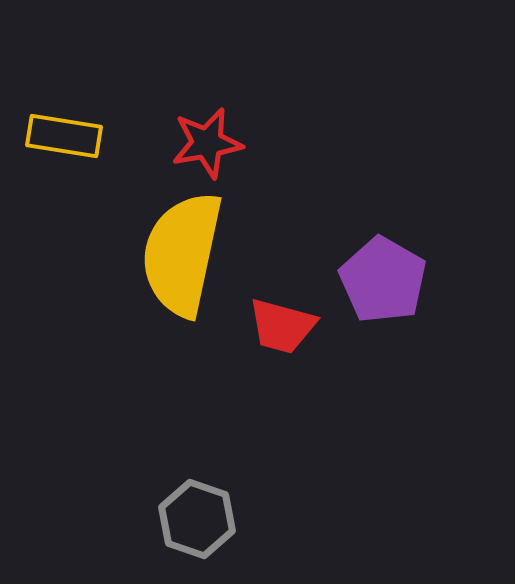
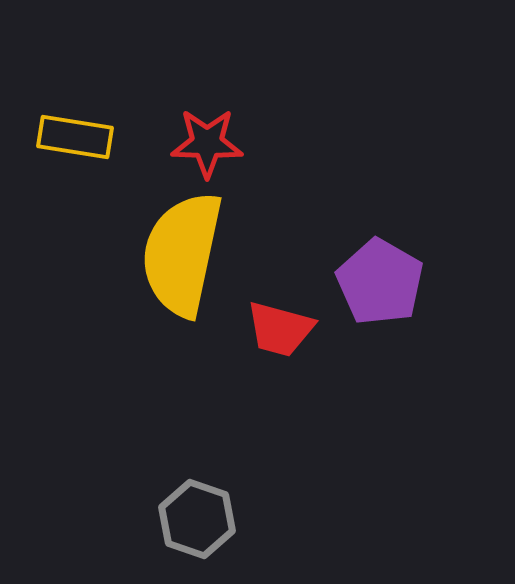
yellow rectangle: moved 11 px right, 1 px down
red star: rotated 12 degrees clockwise
purple pentagon: moved 3 px left, 2 px down
red trapezoid: moved 2 px left, 3 px down
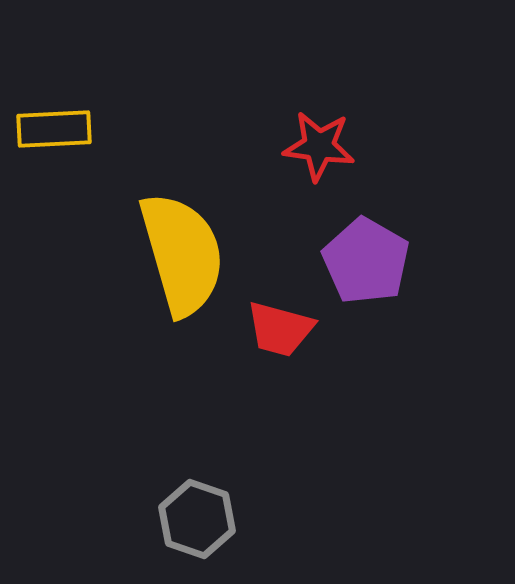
yellow rectangle: moved 21 px left, 8 px up; rotated 12 degrees counterclockwise
red star: moved 112 px right, 3 px down; rotated 6 degrees clockwise
yellow semicircle: rotated 152 degrees clockwise
purple pentagon: moved 14 px left, 21 px up
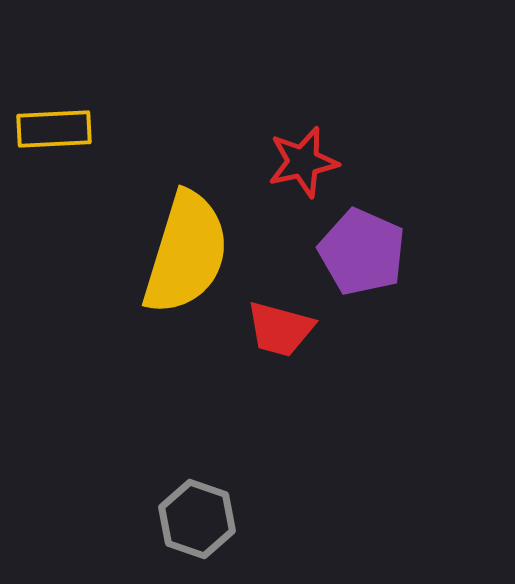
red star: moved 16 px left, 16 px down; rotated 20 degrees counterclockwise
yellow semicircle: moved 4 px right, 1 px up; rotated 33 degrees clockwise
purple pentagon: moved 4 px left, 9 px up; rotated 6 degrees counterclockwise
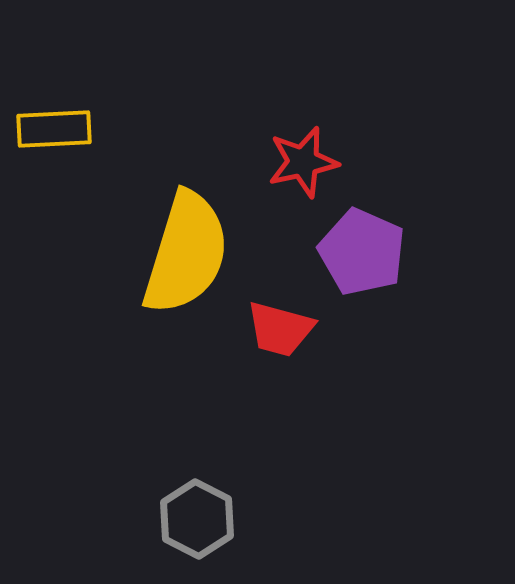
gray hexagon: rotated 8 degrees clockwise
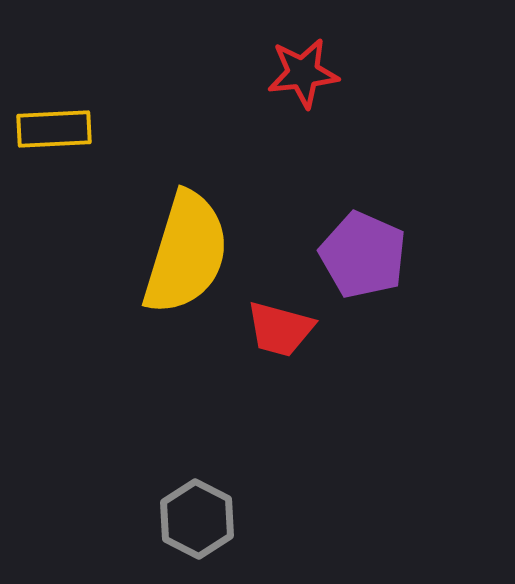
red star: moved 89 px up; rotated 6 degrees clockwise
purple pentagon: moved 1 px right, 3 px down
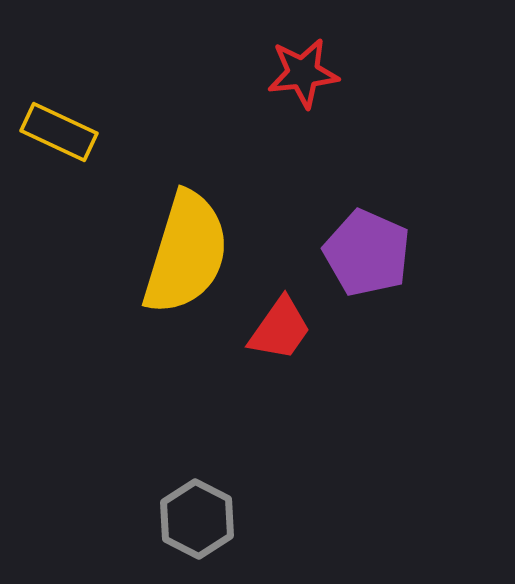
yellow rectangle: moved 5 px right, 3 px down; rotated 28 degrees clockwise
purple pentagon: moved 4 px right, 2 px up
red trapezoid: rotated 70 degrees counterclockwise
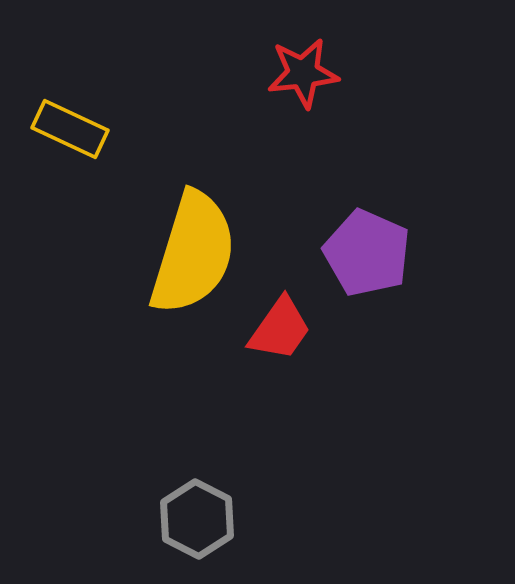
yellow rectangle: moved 11 px right, 3 px up
yellow semicircle: moved 7 px right
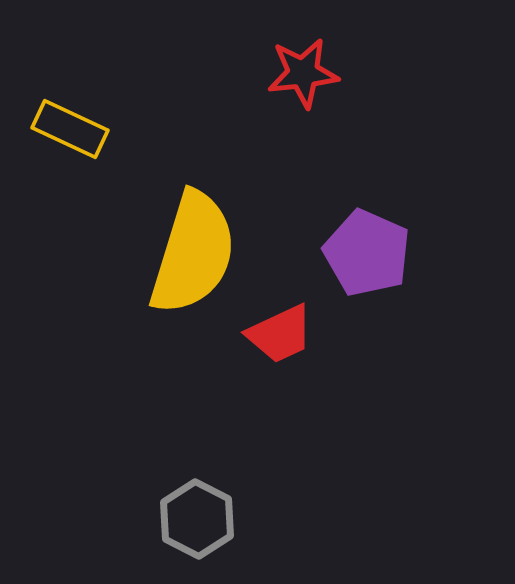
red trapezoid: moved 5 px down; rotated 30 degrees clockwise
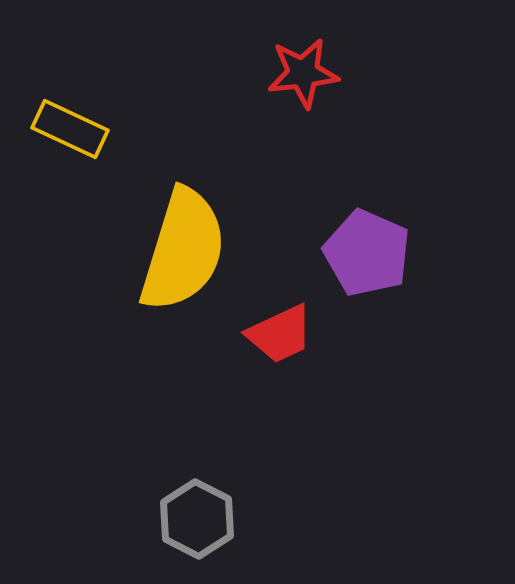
yellow semicircle: moved 10 px left, 3 px up
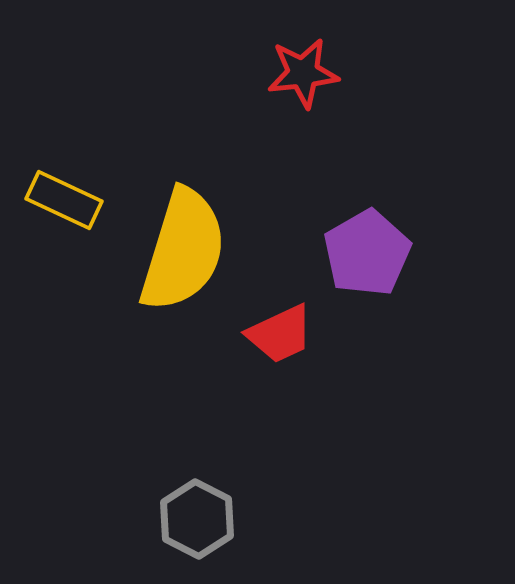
yellow rectangle: moved 6 px left, 71 px down
purple pentagon: rotated 18 degrees clockwise
